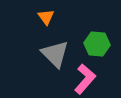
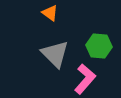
orange triangle: moved 4 px right, 4 px up; rotated 18 degrees counterclockwise
green hexagon: moved 2 px right, 2 px down
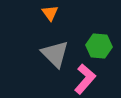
orange triangle: rotated 18 degrees clockwise
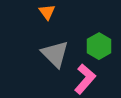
orange triangle: moved 3 px left, 1 px up
green hexagon: rotated 25 degrees clockwise
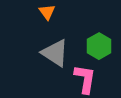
gray triangle: moved 1 px up; rotated 12 degrees counterclockwise
pink L-shape: rotated 32 degrees counterclockwise
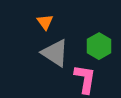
orange triangle: moved 2 px left, 10 px down
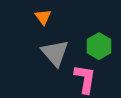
orange triangle: moved 2 px left, 5 px up
gray triangle: rotated 16 degrees clockwise
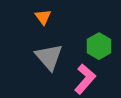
gray triangle: moved 6 px left, 4 px down
pink L-shape: rotated 32 degrees clockwise
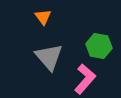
green hexagon: rotated 20 degrees counterclockwise
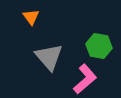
orange triangle: moved 12 px left
pink L-shape: rotated 8 degrees clockwise
